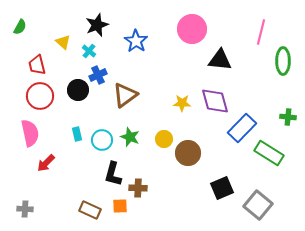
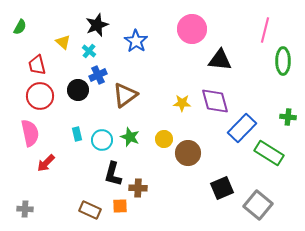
pink line: moved 4 px right, 2 px up
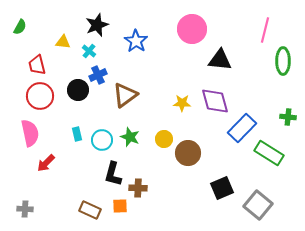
yellow triangle: rotated 35 degrees counterclockwise
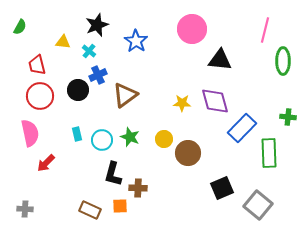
green rectangle: rotated 56 degrees clockwise
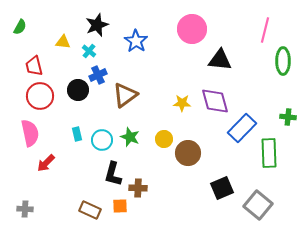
red trapezoid: moved 3 px left, 1 px down
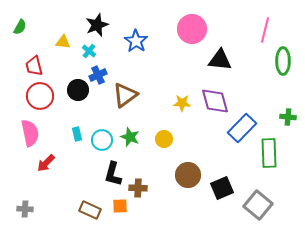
brown circle: moved 22 px down
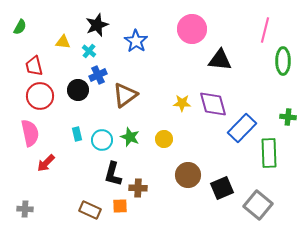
purple diamond: moved 2 px left, 3 px down
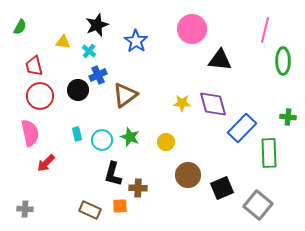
yellow circle: moved 2 px right, 3 px down
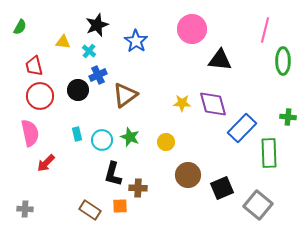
brown rectangle: rotated 10 degrees clockwise
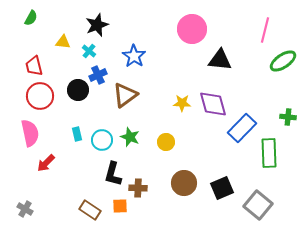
green semicircle: moved 11 px right, 9 px up
blue star: moved 2 px left, 15 px down
green ellipse: rotated 56 degrees clockwise
brown circle: moved 4 px left, 8 px down
gray cross: rotated 28 degrees clockwise
